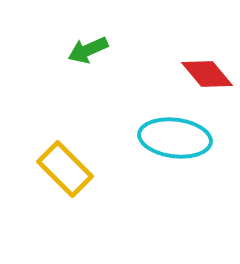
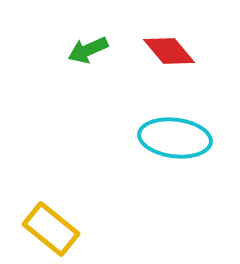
red diamond: moved 38 px left, 23 px up
yellow rectangle: moved 14 px left, 60 px down; rotated 6 degrees counterclockwise
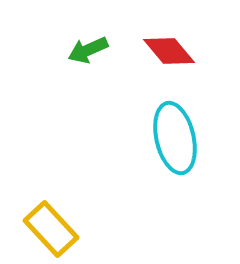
cyan ellipse: rotated 70 degrees clockwise
yellow rectangle: rotated 8 degrees clockwise
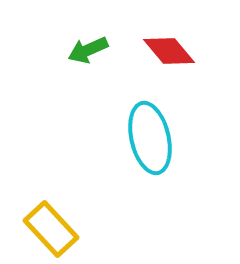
cyan ellipse: moved 25 px left
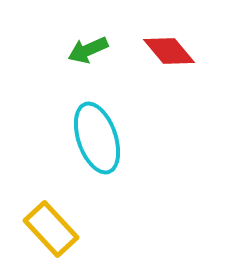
cyan ellipse: moved 53 px left; rotated 6 degrees counterclockwise
